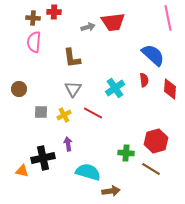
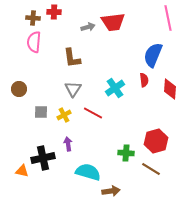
blue semicircle: rotated 110 degrees counterclockwise
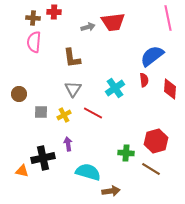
blue semicircle: moved 1 px left, 1 px down; rotated 30 degrees clockwise
brown circle: moved 5 px down
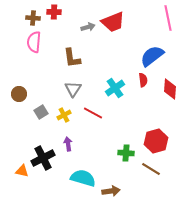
red trapezoid: rotated 15 degrees counterclockwise
red semicircle: moved 1 px left
gray square: rotated 32 degrees counterclockwise
black cross: rotated 15 degrees counterclockwise
cyan semicircle: moved 5 px left, 6 px down
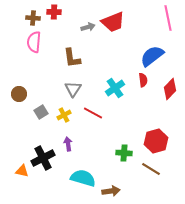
red diamond: rotated 40 degrees clockwise
green cross: moved 2 px left
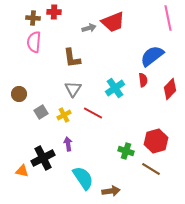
gray arrow: moved 1 px right, 1 px down
green cross: moved 2 px right, 2 px up; rotated 14 degrees clockwise
cyan semicircle: rotated 40 degrees clockwise
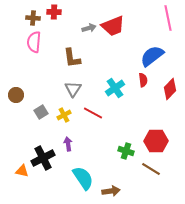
red trapezoid: moved 4 px down
brown circle: moved 3 px left, 1 px down
red hexagon: rotated 15 degrees clockwise
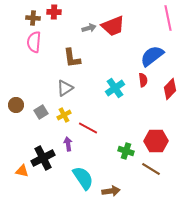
gray triangle: moved 8 px left, 1 px up; rotated 24 degrees clockwise
brown circle: moved 10 px down
red line: moved 5 px left, 15 px down
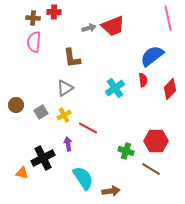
orange triangle: moved 2 px down
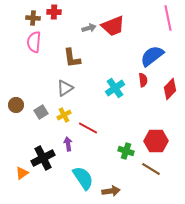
orange triangle: rotated 48 degrees counterclockwise
